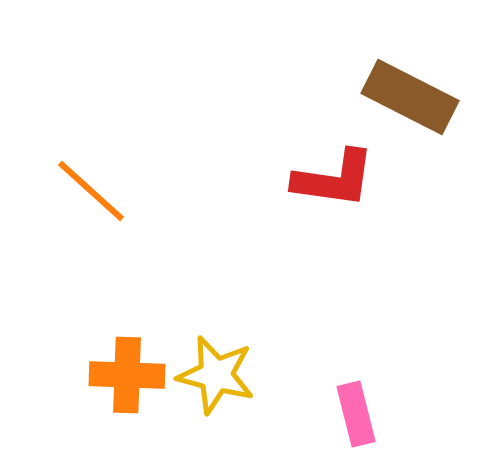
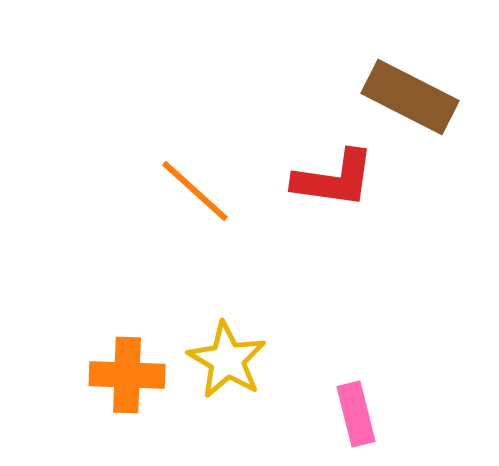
orange line: moved 104 px right
yellow star: moved 11 px right, 15 px up; rotated 16 degrees clockwise
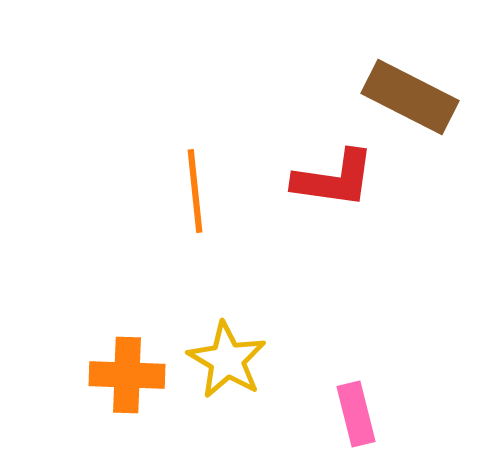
orange line: rotated 42 degrees clockwise
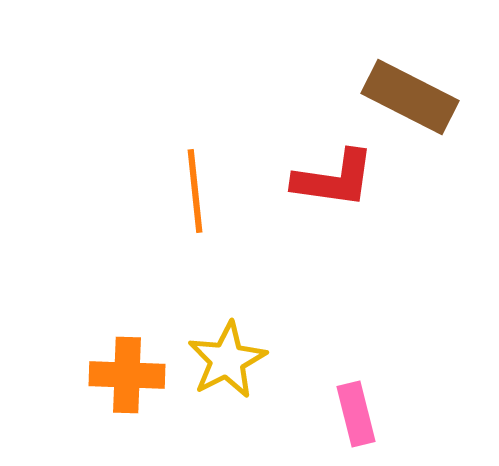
yellow star: rotated 14 degrees clockwise
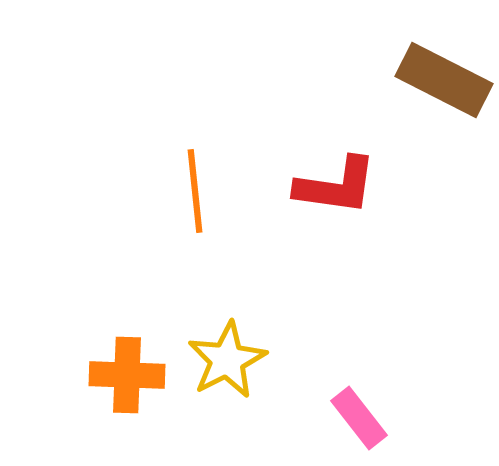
brown rectangle: moved 34 px right, 17 px up
red L-shape: moved 2 px right, 7 px down
pink rectangle: moved 3 px right, 4 px down; rotated 24 degrees counterclockwise
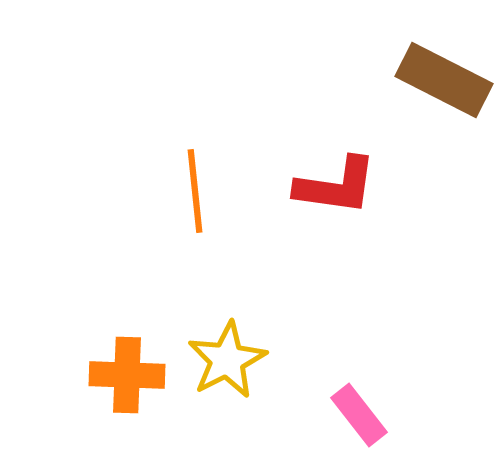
pink rectangle: moved 3 px up
